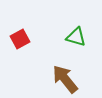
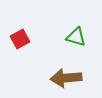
brown arrow: moved 1 px right, 1 px up; rotated 56 degrees counterclockwise
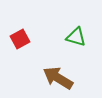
brown arrow: moved 8 px left; rotated 36 degrees clockwise
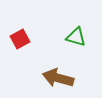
brown arrow: rotated 16 degrees counterclockwise
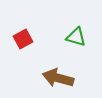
red square: moved 3 px right
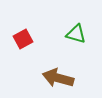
green triangle: moved 3 px up
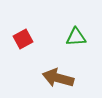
green triangle: moved 3 px down; rotated 20 degrees counterclockwise
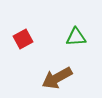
brown arrow: moved 1 px left; rotated 44 degrees counterclockwise
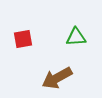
red square: rotated 18 degrees clockwise
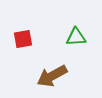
brown arrow: moved 5 px left, 2 px up
